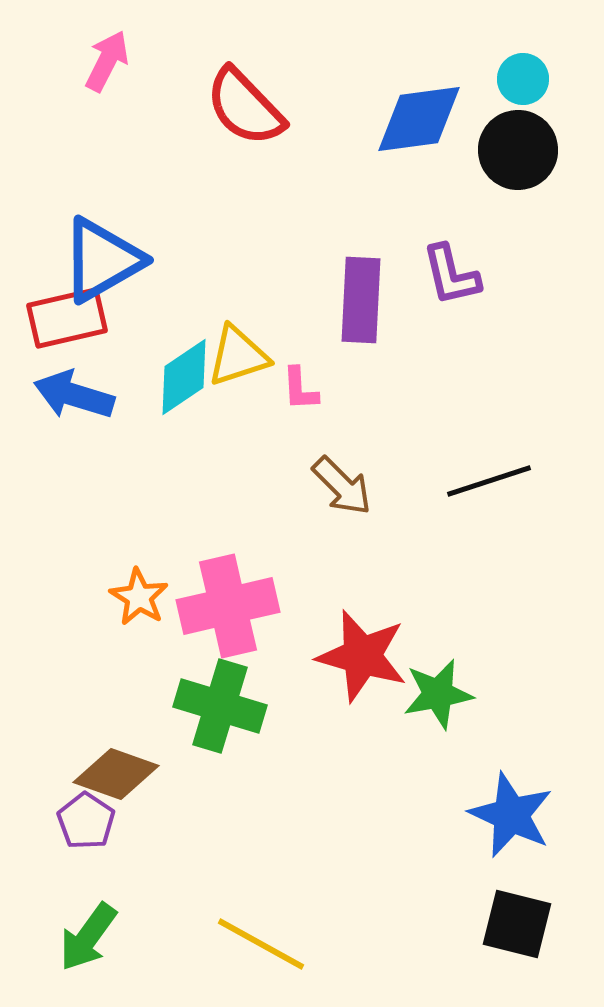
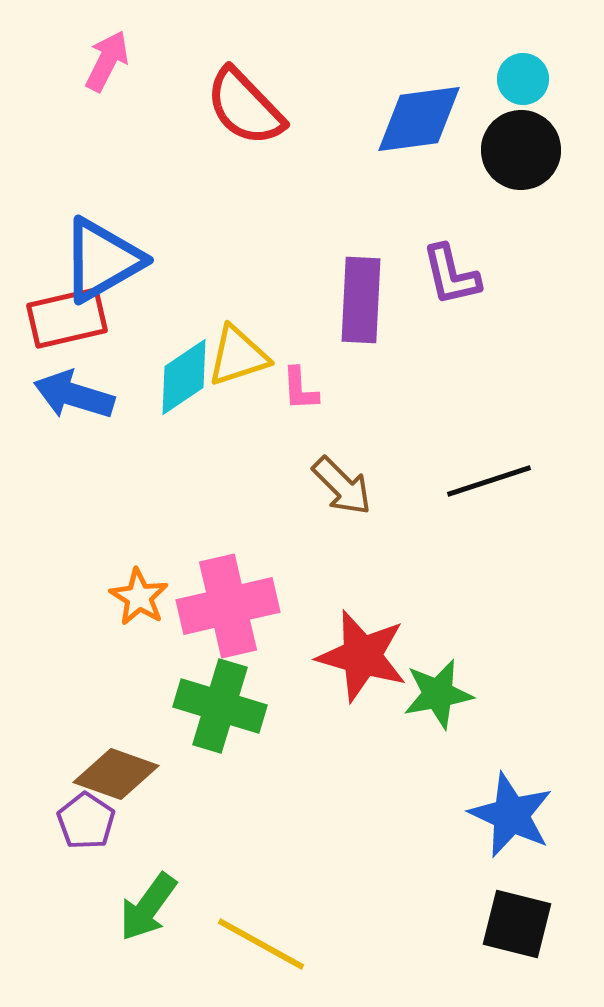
black circle: moved 3 px right
green arrow: moved 60 px right, 30 px up
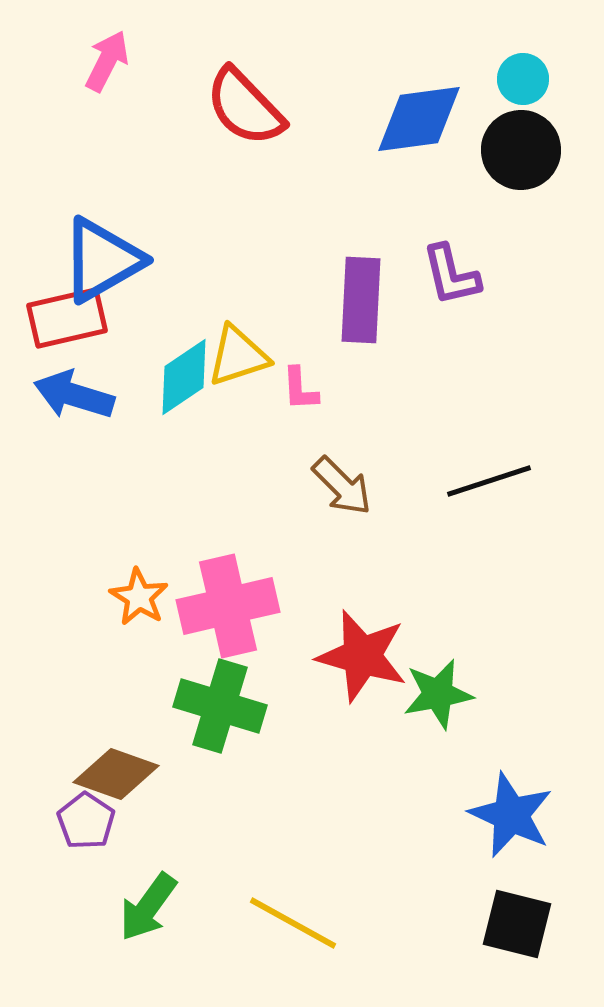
yellow line: moved 32 px right, 21 px up
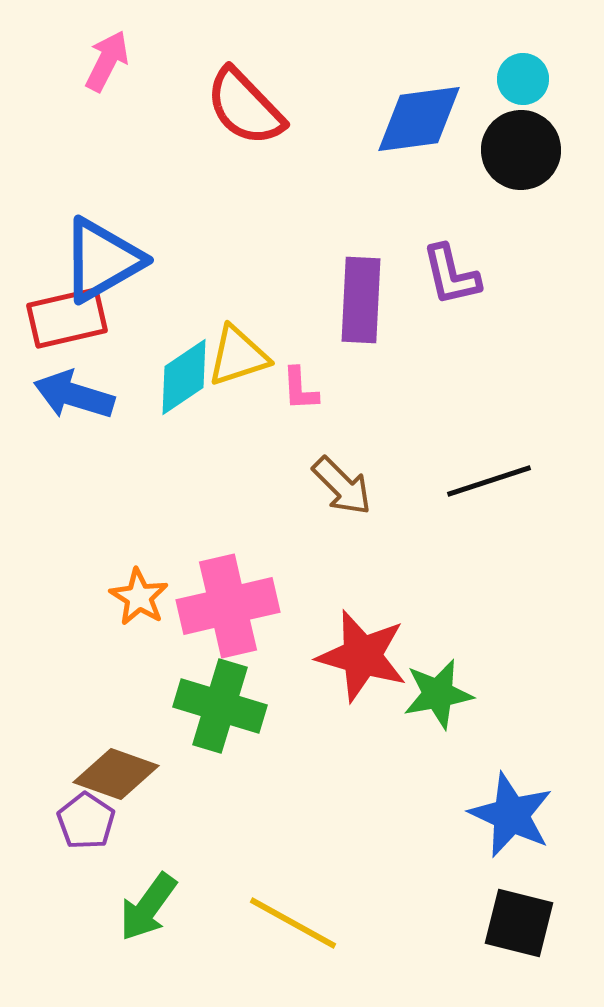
black square: moved 2 px right, 1 px up
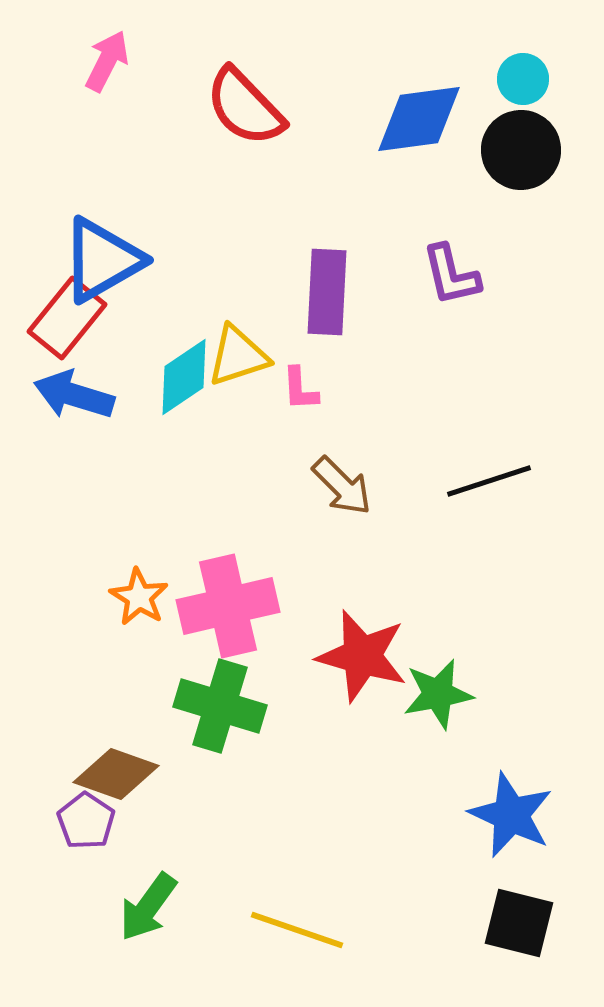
purple rectangle: moved 34 px left, 8 px up
red rectangle: rotated 38 degrees counterclockwise
yellow line: moved 4 px right, 7 px down; rotated 10 degrees counterclockwise
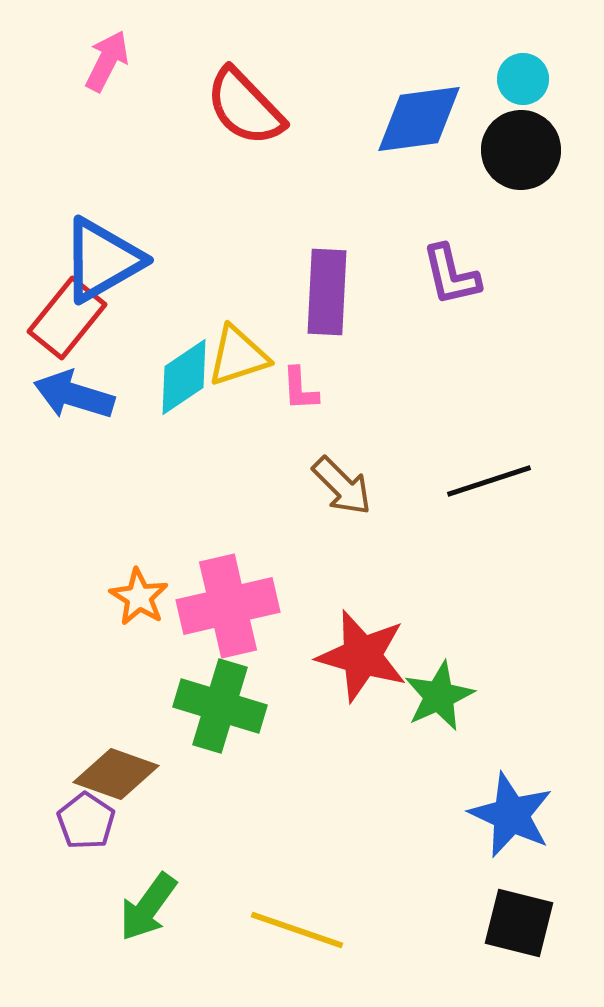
green star: moved 1 px right, 2 px down; rotated 14 degrees counterclockwise
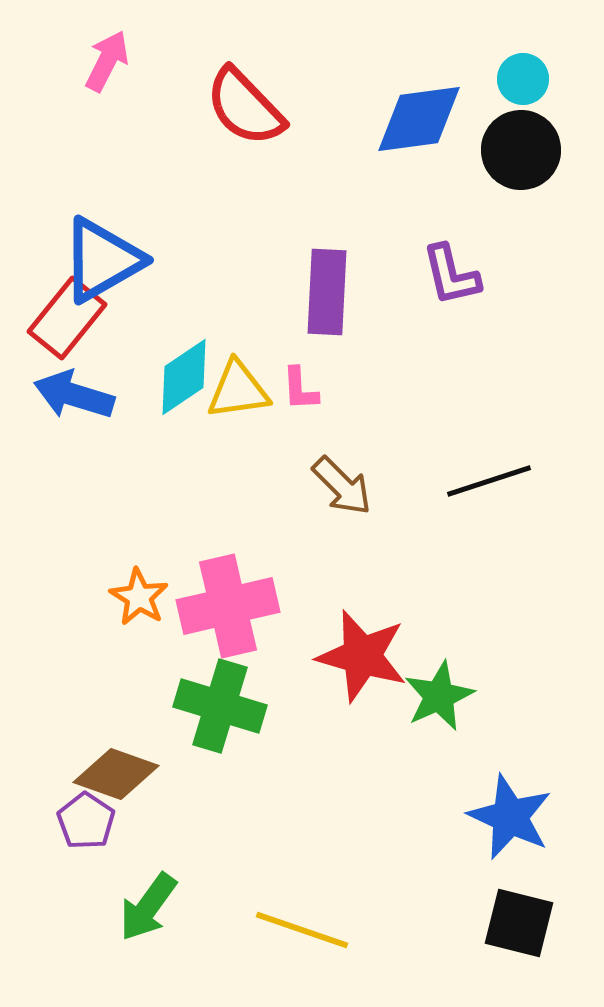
yellow triangle: moved 34 px down; rotated 10 degrees clockwise
blue star: moved 1 px left, 2 px down
yellow line: moved 5 px right
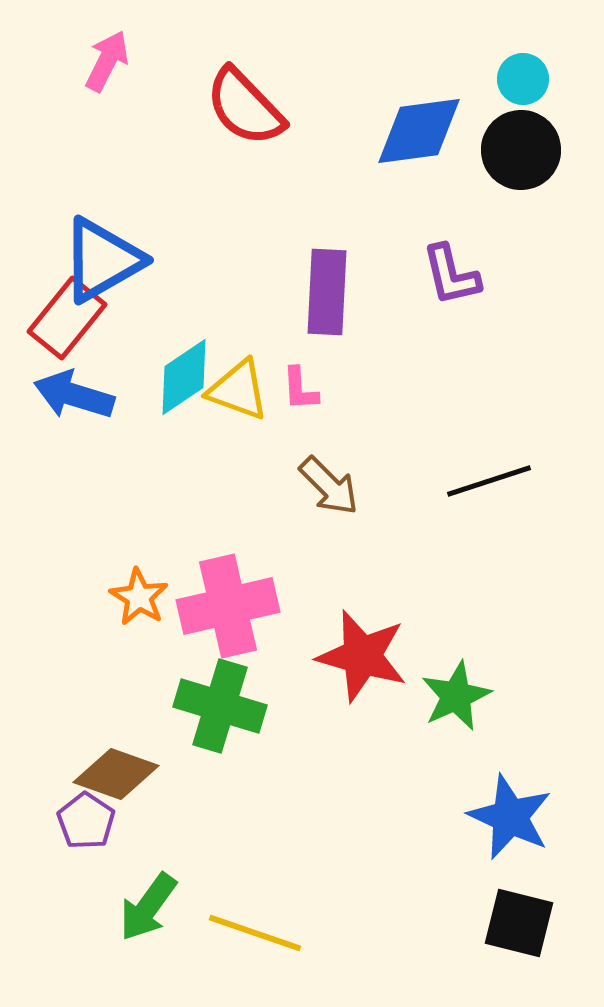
blue diamond: moved 12 px down
yellow triangle: rotated 28 degrees clockwise
brown arrow: moved 13 px left
green star: moved 17 px right
yellow line: moved 47 px left, 3 px down
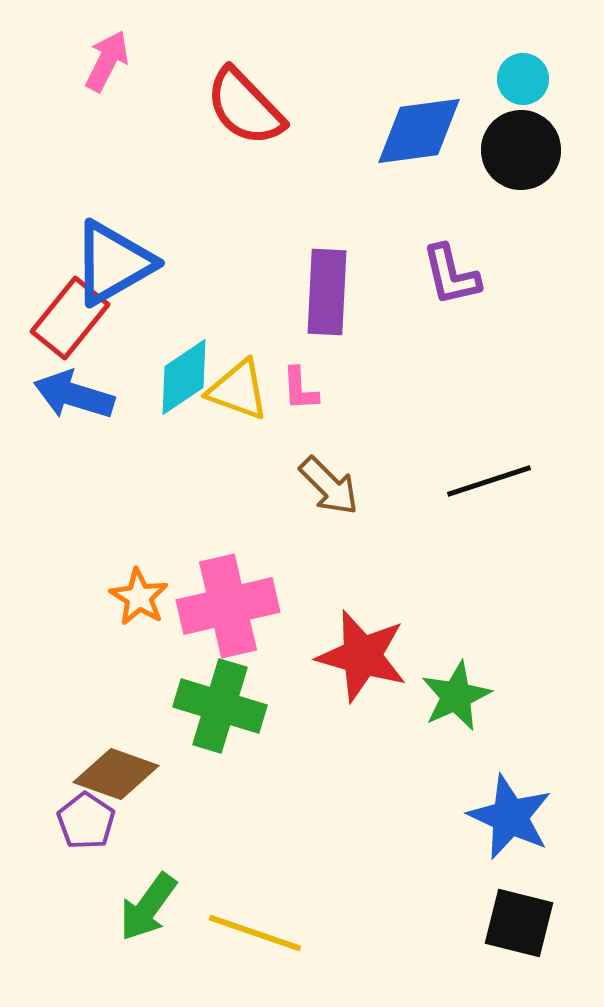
blue triangle: moved 11 px right, 3 px down
red rectangle: moved 3 px right
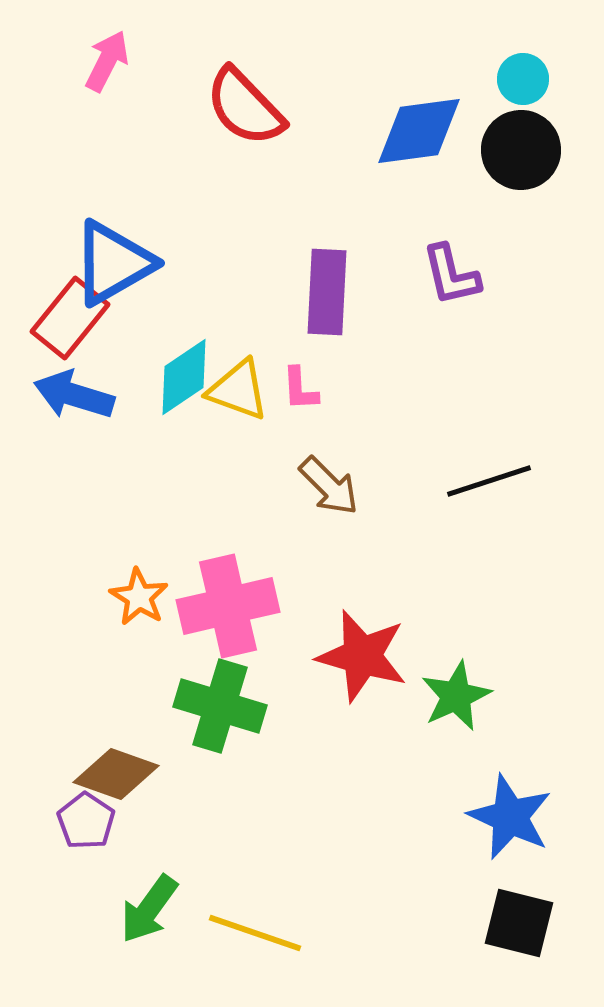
green arrow: moved 1 px right, 2 px down
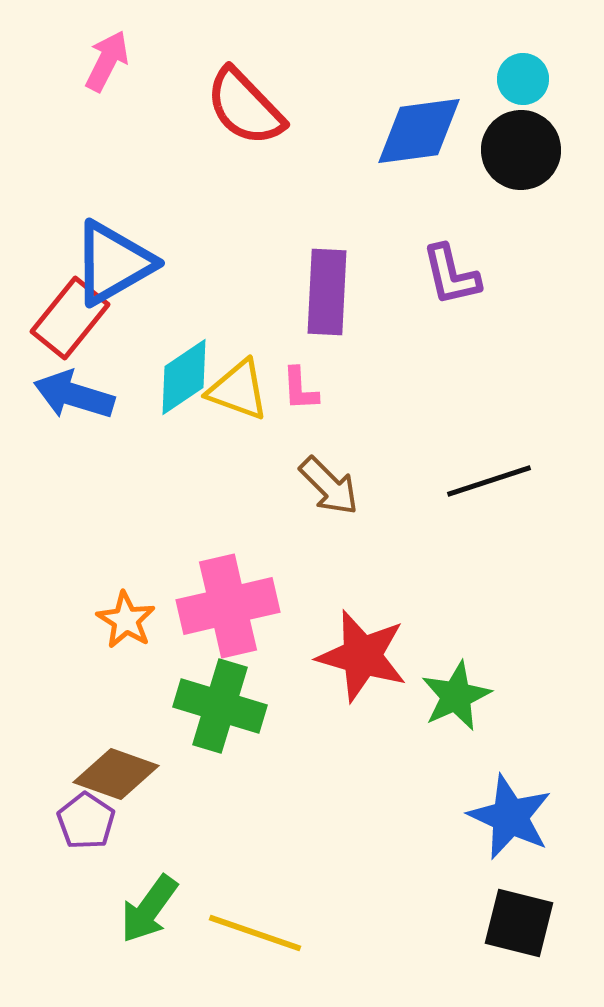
orange star: moved 13 px left, 23 px down
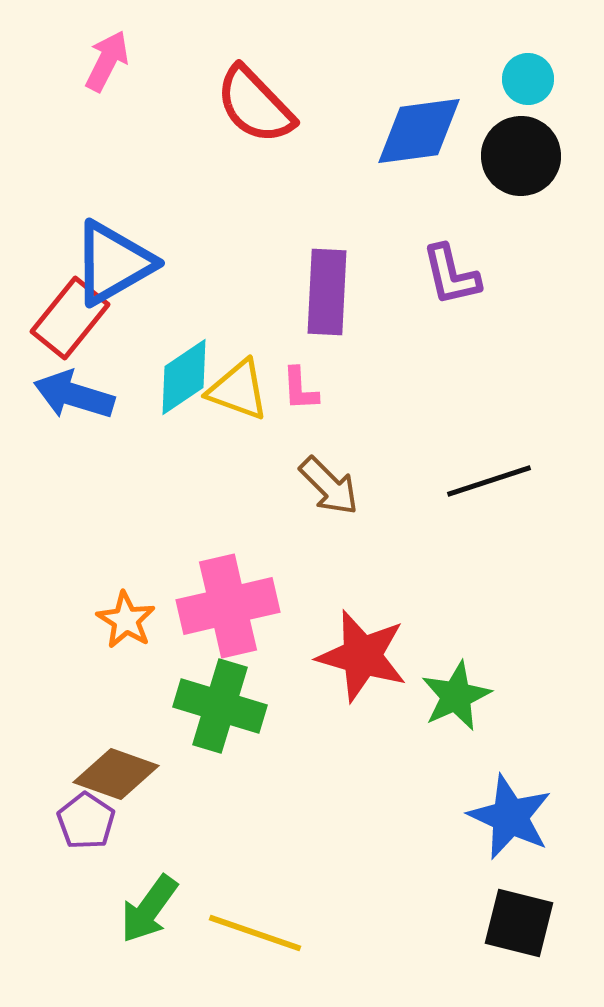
cyan circle: moved 5 px right
red semicircle: moved 10 px right, 2 px up
black circle: moved 6 px down
